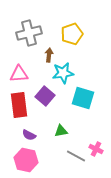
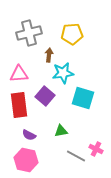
yellow pentagon: rotated 15 degrees clockwise
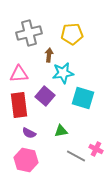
purple semicircle: moved 2 px up
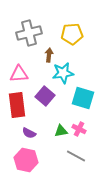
red rectangle: moved 2 px left
pink cross: moved 17 px left, 20 px up
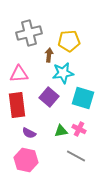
yellow pentagon: moved 3 px left, 7 px down
purple square: moved 4 px right, 1 px down
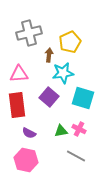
yellow pentagon: moved 1 px right, 1 px down; rotated 20 degrees counterclockwise
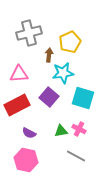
red rectangle: rotated 70 degrees clockwise
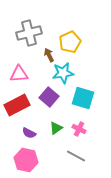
brown arrow: rotated 32 degrees counterclockwise
green triangle: moved 5 px left, 3 px up; rotated 24 degrees counterclockwise
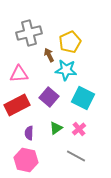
cyan star: moved 3 px right, 3 px up; rotated 15 degrees clockwise
cyan square: rotated 10 degrees clockwise
pink cross: rotated 24 degrees clockwise
purple semicircle: rotated 64 degrees clockwise
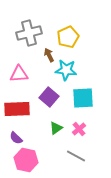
yellow pentagon: moved 2 px left, 5 px up
cyan square: rotated 30 degrees counterclockwise
red rectangle: moved 4 px down; rotated 25 degrees clockwise
purple semicircle: moved 13 px left, 5 px down; rotated 48 degrees counterclockwise
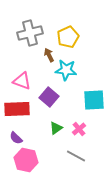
gray cross: moved 1 px right
pink triangle: moved 3 px right, 7 px down; rotated 24 degrees clockwise
cyan square: moved 11 px right, 2 px down
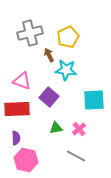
green triangle: rotated 24 degrees clockwise
purple semicircle: rotated 136 degrees counterclockwise
